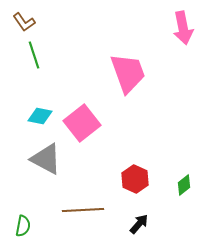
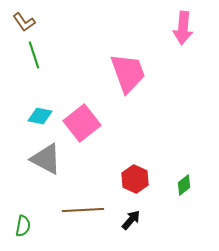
pink arrow: rotated 16 degrees clockwise
black arrow: moved 8 px left, 4 px up
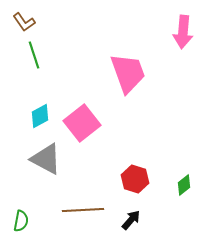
pink arrow: moved 4 px down
cyan diamond: rotated 40 degrees counterclockwise
red hexagon: rotated 8 degrees counterclockwise
green semicircle: moved 2 px left, 5 px up
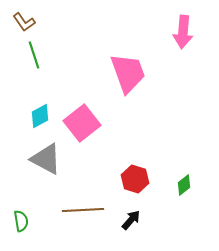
green semicircle: rotated 20 degrees counterclockwise
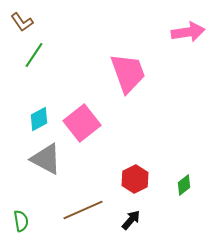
brown L-shape: moved 2 px left
pink arrow: moved 5 px right; rotated 104 degrees counterclockwise
green line: rotated 52 degrees clockwise
cyan diamond: moved 1 px left, 3 px down
red hexagon: rotated 16 degrees clockwise
brown line: rotated 21 degrees counterclockwise
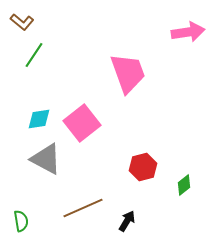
brown L-shape: rotated 15 degrees counterclockwise
cyan diamond: rotated 20 degrees clockwise
red hexagon: moved 8 px right, 12 px up; rotated 12 degrees clockwise
brown line: moved 2 px up
black arrow: moved 4 px left, 1 px down; rotated 10 degrees counterclockwise
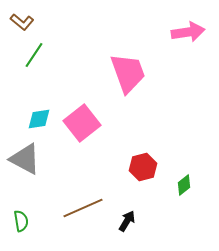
gray triangle: moved 21 px left
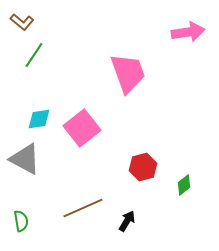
pink square: moved 5 px down
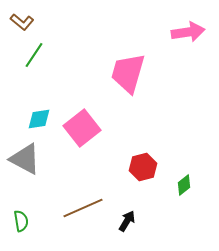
pink trapezoid: rotated 144 degrees counterclockwise
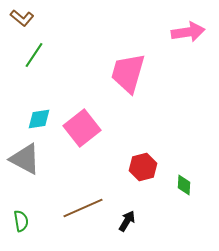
brown L-shape: moved 4 px up
green diamond: rotated 50 degrees counterclockwise
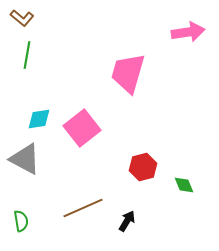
green line: moved 7 px left; rotated 24 degrees counterclockwise
green diamond: rotated 25 degrees counterclockwise
